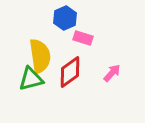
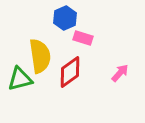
pink arrow: moved 8 px right
green triangle: moved 11 px left
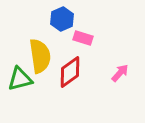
blue hexagon: moved 3 px left, 1 px down
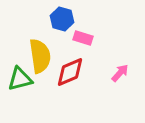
blue hexagon: rotated 20 degrees counterclockwise
red diamond: rotated 12 degrees clockwise
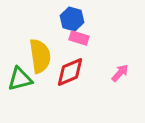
blue hexagon: moved 10 px right
pink rectangle: moved 4 px left
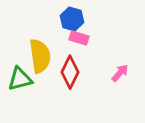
red diamond: rotated 40 degrees counterclockwise
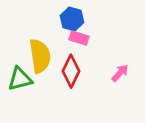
red diamond: moved 1 px right, 1 px up
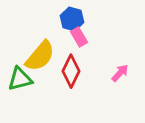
pink rectangle: moved 1 px up; rotated 42 degrees clockwise
yellow semicircle: rotated 48 degrees clockwise
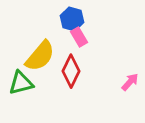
pink arrow: moved 10 px right, 9 px down
green triangle: moved 1 px right, 4 px down
